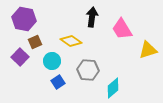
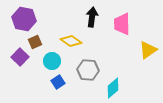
pink trapezoid: moved 5 px up; rotated 30 degrees clockwise
yellow triangle: rotated 18 degrees counterclockwise
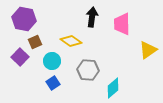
blue square: moved 5 px left, 1 px down
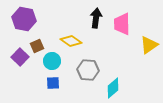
black arrow: moved 4 px right, 1 px down
brown square: moved 2 px right, 4 px down
yellow triangle: moved 1 px right, 5 px up
blue square: rotated 32 degrees clockwise
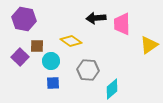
black arrow: rotated 102 degrees counterclockwise
brown square: rotated 24 degrees clockwise
cyan circle: moved 1 px left
cyan diamond: moved 1 px left, 1 px down
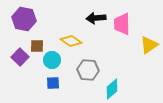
cyan circle: moved 1 px right, 1 px up
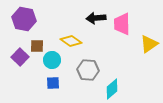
yellow triangle: moved 1 px up
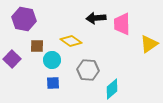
purple square: moved 8 px left, 2 px down
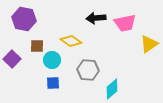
pink trapezoid: moved 3 px right, 1 px up; rotated 100 degrees counterclockwise
